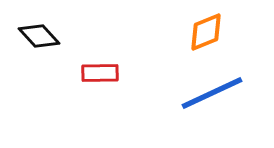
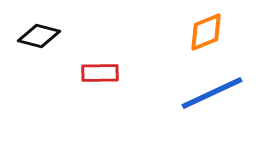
black diamond: rotated 33 degrees counterclockwise
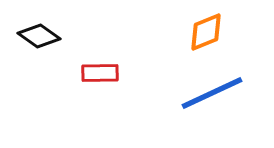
black diamond: rotated 21 degrees clockwise
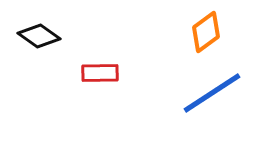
orange diamond: rotated 15 degrees counterclockwise
blue line: rotated 8 degrees counterclockwise
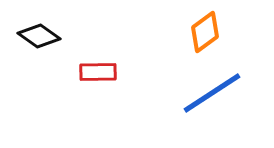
orange diamond: moved 1 px left
red rectangle: moved 2 px left, 1 px up
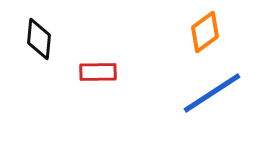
black diamond: moved 3 px down; rotated 60 degrees clockwise
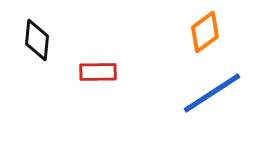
black diamond: moved 2 px left, 1 px down
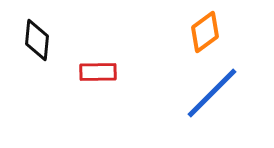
blue line: rotated 12 degrees counterclockwise
